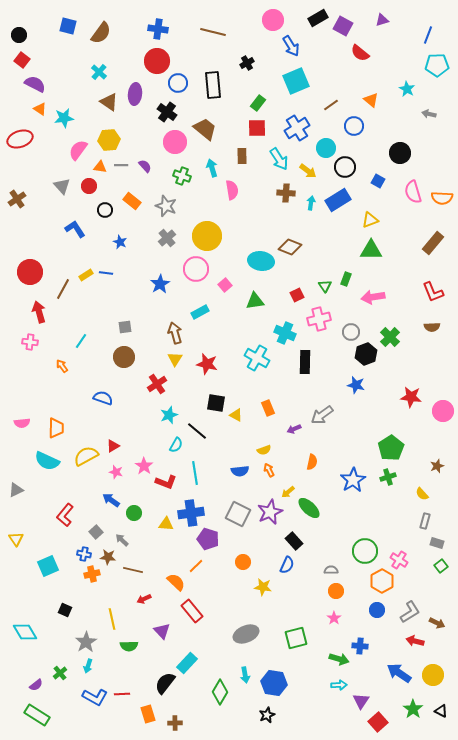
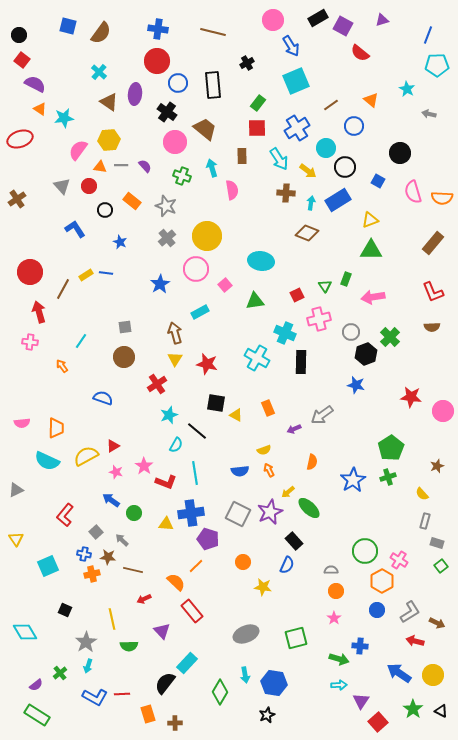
brown diamond at (290, 247): moved 17 px right, 14 px up
black rectangle at (305, 362): moved 4 px left
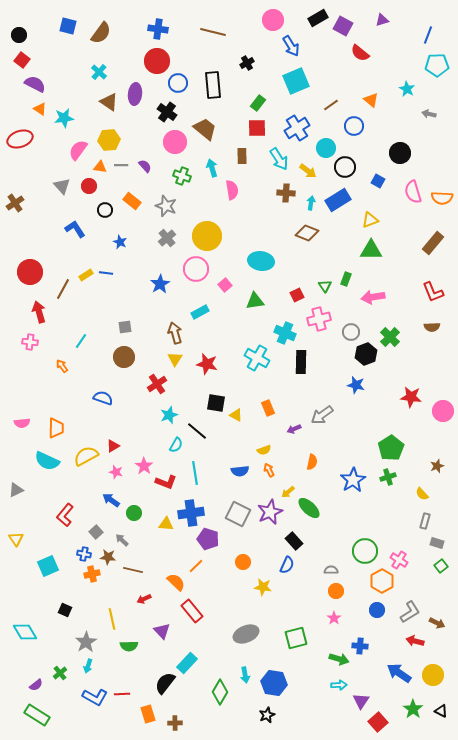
brown cross at (17, 199): moved 2 px left, 4 px down
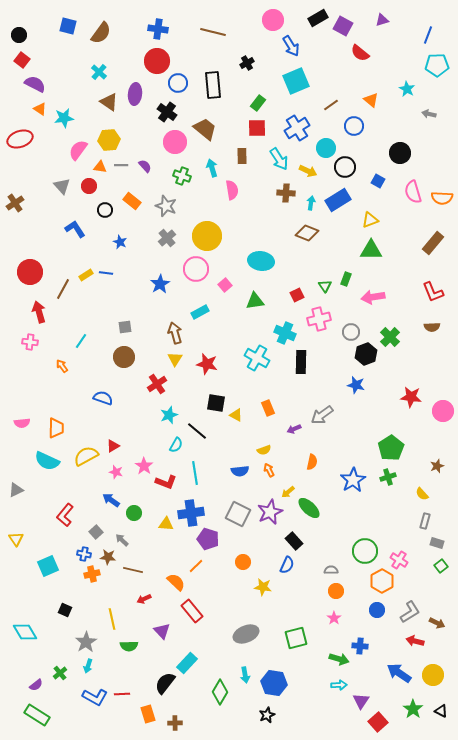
yellow arrow at (308, 171): rotated 12 degrees counterclockwise
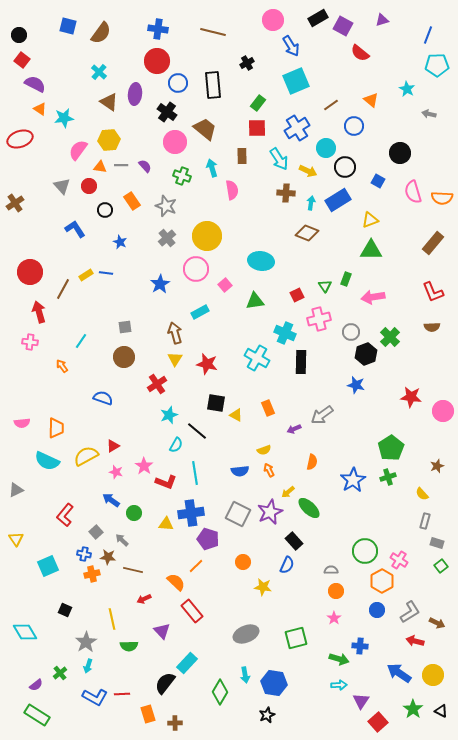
orange rectangle at (132, 201): rotated 18 degrees clockwise
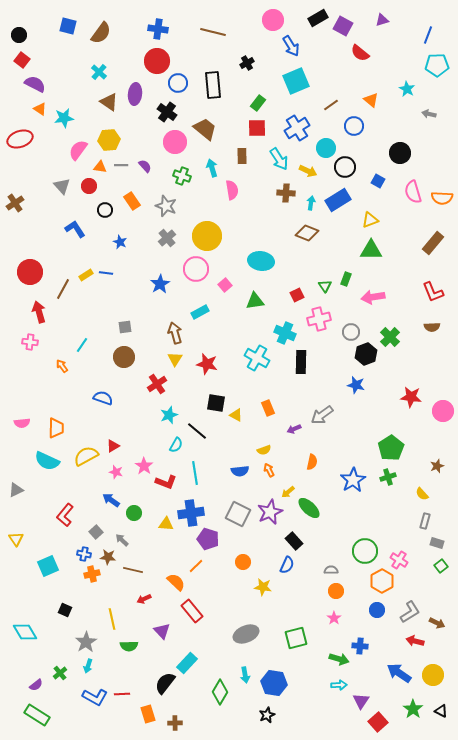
cyan line at (81, 341): moved 1 px right, 4 px down
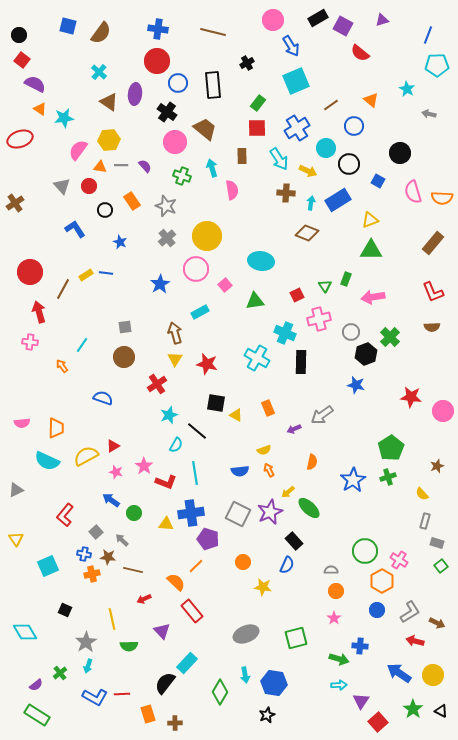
black circle at (345, 167): moved 4 px right, 3 px up
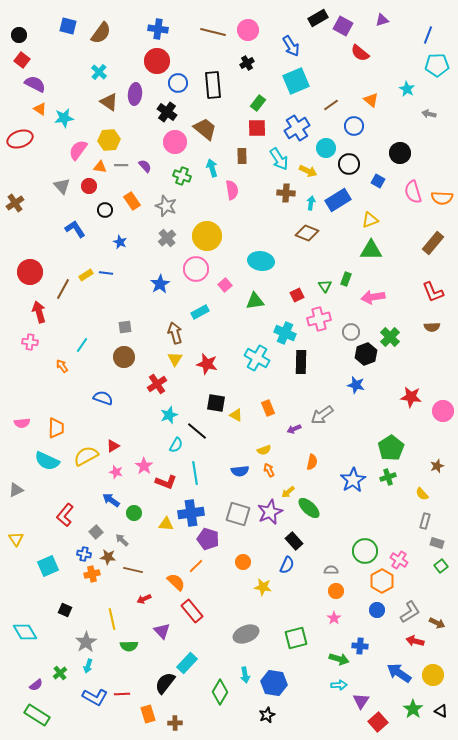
pink circle at (273, 20): moved 25 px left, 10 px down
gray square at (238, 514): rotated 10 degrees counterclockwise
